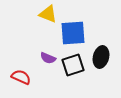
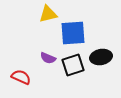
yellow triangle: rotated 36 degrees counterclockwise
black ellipse: rotated 65 degrees clockwise
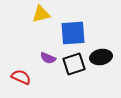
yellow triangle: moved 7 px left
black square: moved 1 px right, 1 px up
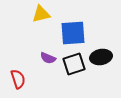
red semicircle: moved 3 px left, 2 px down; rotated 48 degrees clockwise
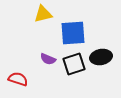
yellow triangle: moved 2 px right
purple semicircle: moved 1 px down
red semicircle: rotated 54 degrees counterclockwise
